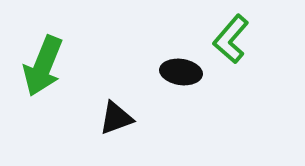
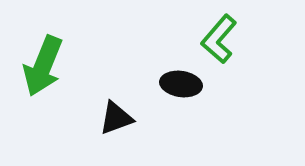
green L-shape: moved 12 px left
black ellipse: moved 12 px down
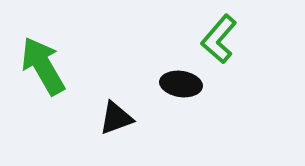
green arrow: rotated 128 degrees clockwise
